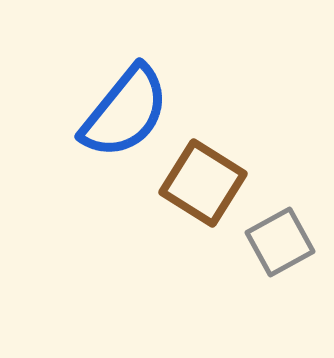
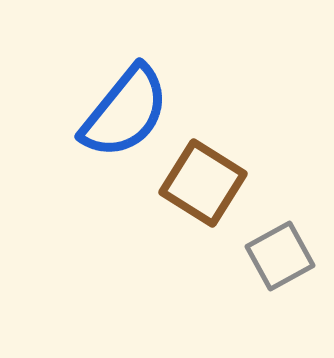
gray square: moved 14 px down
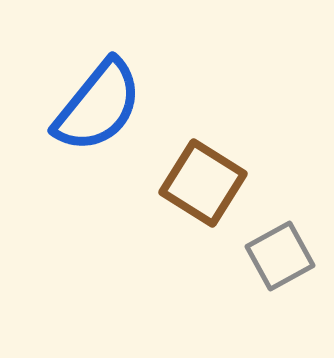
blue semicircle: moved 27 px left, 6 px up
